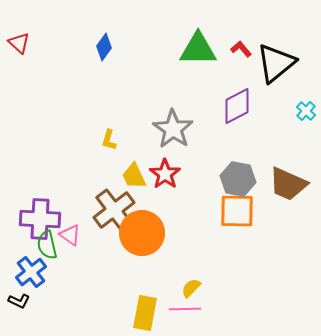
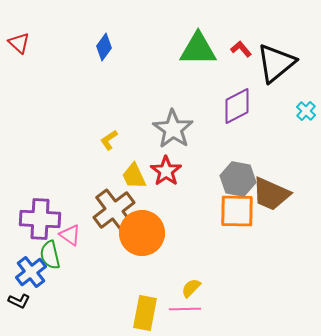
yellow L-shape: rotated 40 degrees clockwise
red star: moved 1 px right, 3 px up
brown trapezoid: moved 17 px left, 10 px down
green semicircle: moved 3 px right, 10 px down
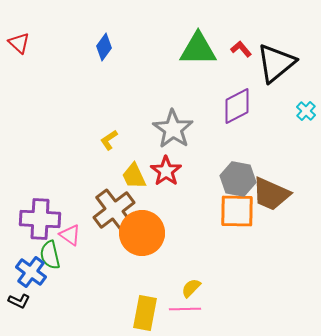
blue cross: rotated 16 degrees counterclockwise
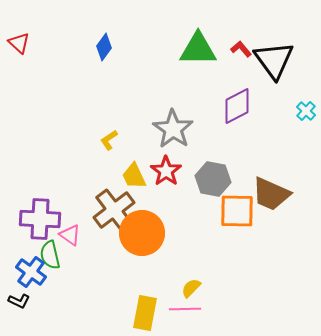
black triangle: moved 2 px left, 3 px up; rotated 27 degrees counterclockwise
gray hexagon: moved 25 px left
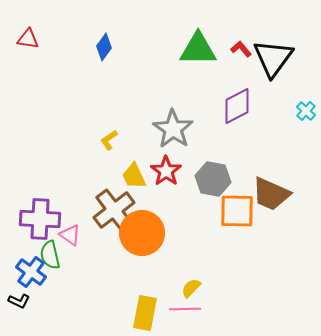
red triangle: moved 9 px right, 4 px up; rotated 35 degrees counterclockwise
black triangle: moved 1 px left, 2 px up; rotated 12 degrees clockwise
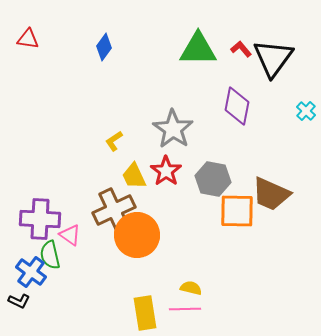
purple diamond: rotated 51 degrees counterclockwise
yellow L-shape: moved 5 px right, 1 px down
brown cross: rotated 12 degrees clockwise
orange circle: moved 5 px left, 2 px down
yellow semicircle: rotated 60 degrees clockwise
yellow rectangle: rotated 20 degrees counterclockwise
